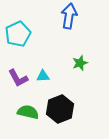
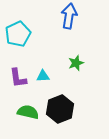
green star: moved 4 px left
purple L-shape: rotated 20 degrees clockwise
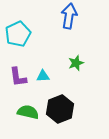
purple L-shape: moved 1 px up
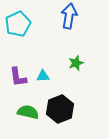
cyan pentagon: moved 10 px up
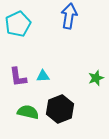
green star: moved 20 px right, 15 px down
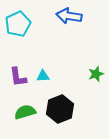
blue arrow: rotated 90 degrees counterclockwise
green star: moved 4 px up
green semicircle: moved 3 px left; rotated 30 degrees counterclockwise
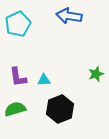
cyan triangle: moved 1 px right, 4 px down
green semicircle: moved 10 px left, 3 px up
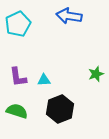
green semicircle: moved 2 px right, 2 px down; rotated 35 degrees clockwise
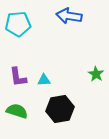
cyan pentagon: rotated 20 degrees clockwise
green star: rotated 21 degrees counterclockwise
black hexagon: rotated 12 degrees clockwise
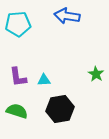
blue arrow: moved 2 px left
